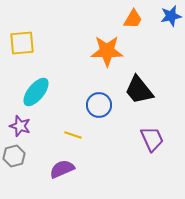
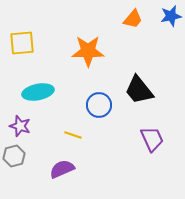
orange trapezoid: rotated 10 degrees clockwise
orange star: moved 19 px left
cyan ellipse: moved 2 px right; rotated 40 degrees clockwise
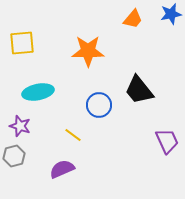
blue star: moved 2 px up
yellow line: rotated 18 degrees clockwise
purple trapezoid: moved 15 px right, 2 px down
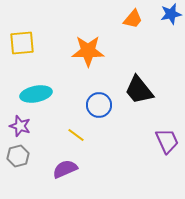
cyan ellipse: moved 2 px left, 2 px down
yellow line: moved 3 px right
gray hexagon: moved 4 px right
purple semicircle: moved 3 px right
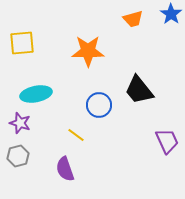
blue star: rotated 25 degrees counterclockwise
orange trapezoid: rotated 35 degrees clockwise
purple star: moved 3 px up
purple semicircle: rotated 85 degrees counterclockwise
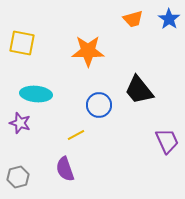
blue star: moved 2 px left, 5 px down
yellow square: rotated 16 degrees clockwise
cyan ellipse: rotated 16 degrees clockwise
yellow line: rotated 66 degrees counterclockwise
gray hexagon: moved 21 px down
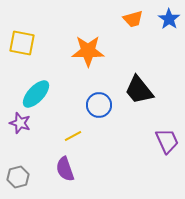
cyan ellipse: rotated 52 degrees counterclockwise
yellow line: moved 3 px left, 1 px down
